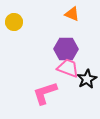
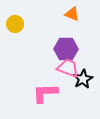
yellow circle: moved 1 px right, 2 px down
black star: moved 4 px left
pink L-shape: rotated 16 degrees clockwise
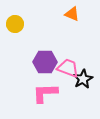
purple hexagon: moved 21 px left, 13 px down
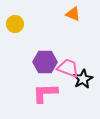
orange triangle: moved 1 px right
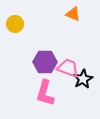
pink L-shape: rotated 72 degrees counterclockwise
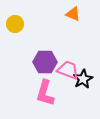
pink trapezoid: moved 2 px down
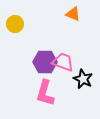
pink trapezoid: moved 5 px left, 8 px up
black star: rotated 18 degrees counterclockwise
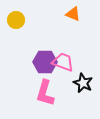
yellow circle: moved 1 px right, 4 px up
black star: moved 4 px down
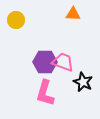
orange triangle: rotated 21 degrees counterclockwise
black star: moved 1 px up
